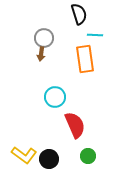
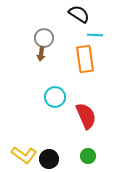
black semicircle: rotated 40 degrees counterclockwise
red semicircle: moved 11 px right, 9 px up
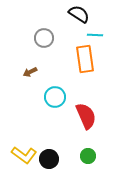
brown arrow: moved 11 px left, 18 px down; rotated 56 degrees clockwise
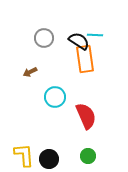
black semicircle: moved 27 px down
yellow L-shape: rotated 130 degrees counterclockwise
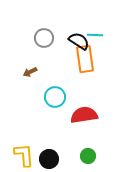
red semicircle: moved 2 px left, 1 px up; rotated 76 degrees counterclockwise
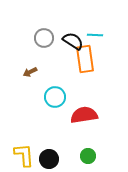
black semicircle: moved 6 px left
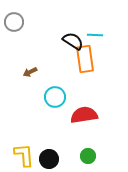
gray circle: moved 30 px left, 16 px up
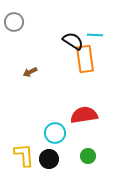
cyan circle: moved 36 px down
